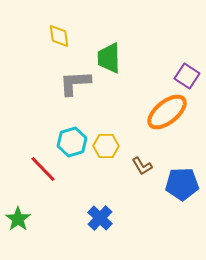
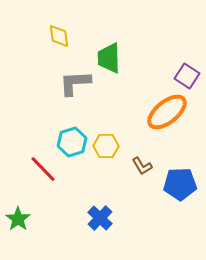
blue pentagon: moved 2 px left
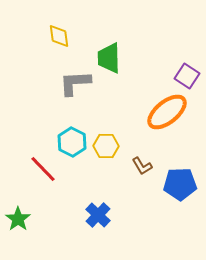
cyan hexagon: rotated 16 degrees counterclockwise
blue cross: moved 2 px left, 3 px up
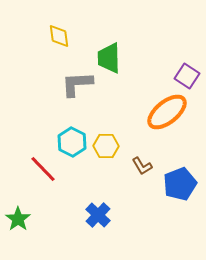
gray L-shape: moved 2 px right, 1 px down
blue pentagon: rotated 20 degrees counterclockwise
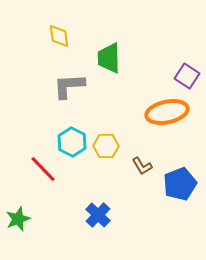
gray L-shape: moved 8 px left, 2 px down
orange ellipse: rotated 27 degrees clockwise
green star: rotated 15 degrees clockwise
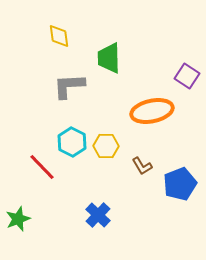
orange ellipse: moved 15 px left, 1 px up
red line: moved 1 px left, 2 px up
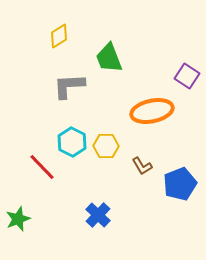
yellow diamond: rotated 65 degrees clockwise
green trapezoid: rotated 20 degrees counterclockwise
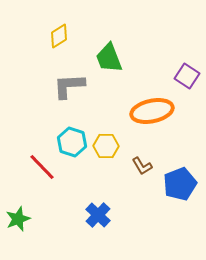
cyan hexagon: rotated 8 degrees counterclockwise
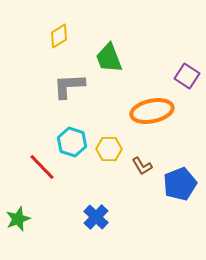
yellow hexagon: moved 3 px right, 3 px down
blue cross: moved 2 px left, 2 px down
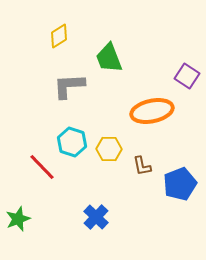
brown L-shape: rotated 20 degrees clockwise
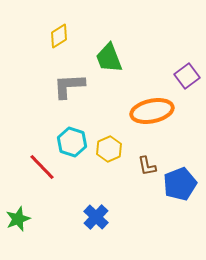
purple square: rotated 20 degrees clockwise
yellow hexagon: rotated 25 degrees counterclockwise
brown L-shape: moved 5 px right
